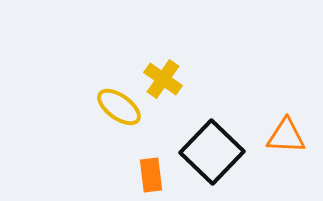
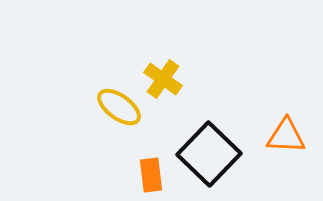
black square: moved 3 px left, 2 px down
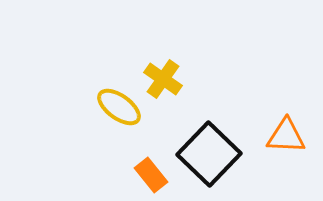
orange rectangle: rotated 32 degrees counterclockwise
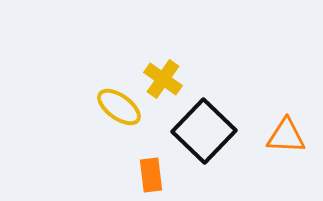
black square: moved 5 px left, 23 px up
orange rectangle: rotated 32 degrees clockwise
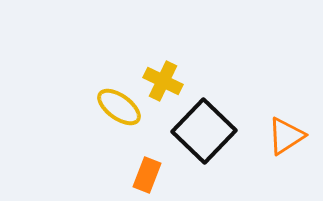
yellow cross: moved 2 px down; rotated 9 degrees counterclockwise
orange triangle: rotated 36 degrees counterclockwise
orange rectangle: moved 4 px left; rotated 28 degrees clockwise
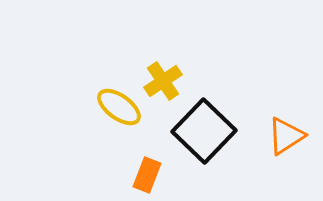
yellow cross: rotated 30 degrees clockwise
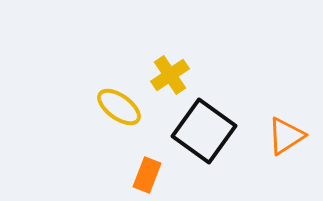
yellow cross: moved 7 px right, 6 px up
black square: rotated 8 degrees counterclockwise
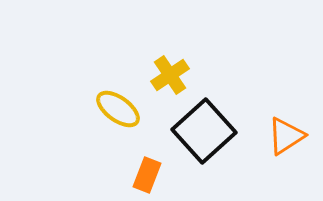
yellow ellipse: moved 1 px left, 2 px down
black square: rotated 12 degrees clockwise
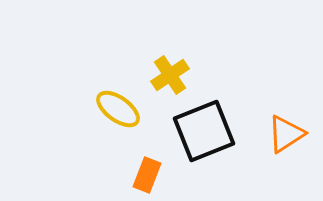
black square: rotated 20 degrees clockwise
orange triangle: moved 2 px up
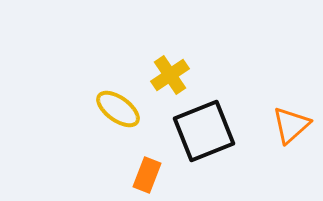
orange triangle: moved 5 px right, 9 px up; rotated 9 degrees counterclockwise
